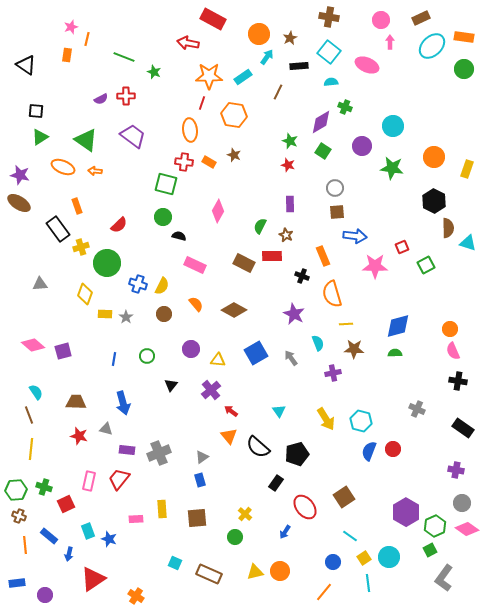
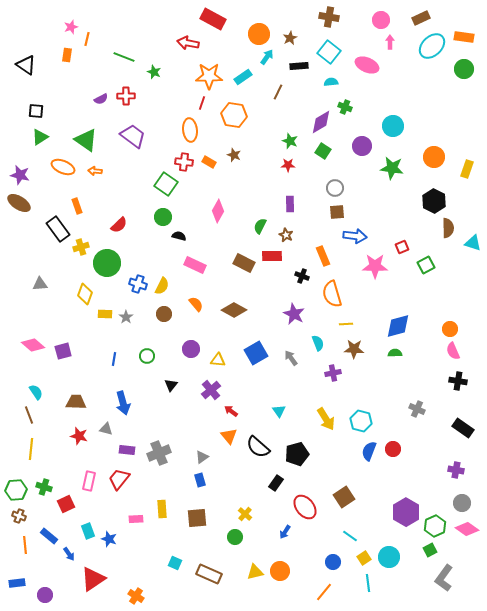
red star at (288, 165): rotated 16 degrees counterclockwise
green square at (166, 184): rotated 20 degrees clockwise
cyan triangle at (468, 243): moved 5 px right
blue arrow at (69, 554): rotated 48 degrees counterclockwise
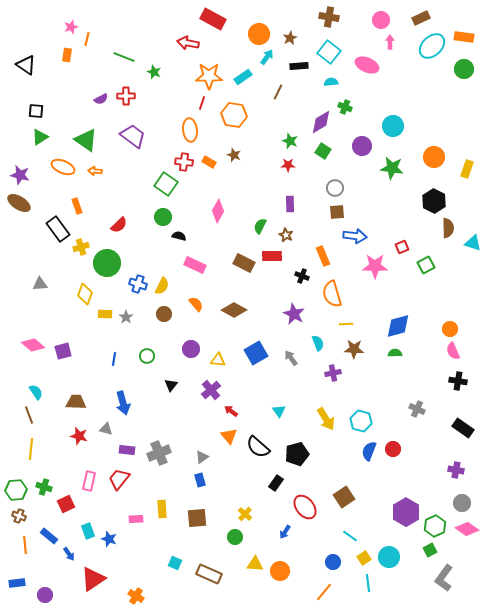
yellow triangle at (255, 572): moved 8 px up; rotated 18 degrees clockwise
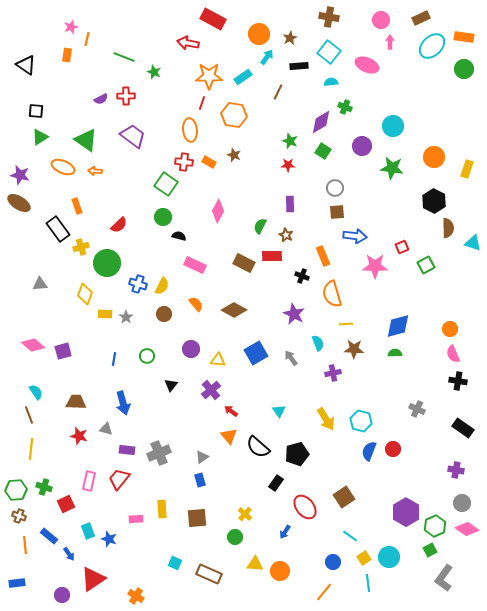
pink semicircle at (453, 351): moved 3 px down
purple circle at (45, 595): moved 17 px right
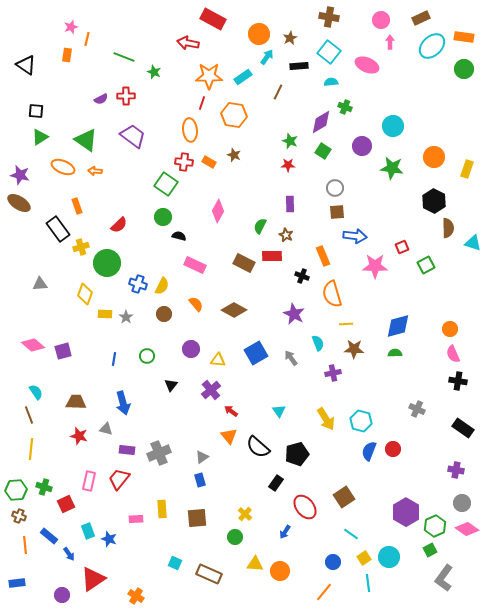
cyan line at (350, 536): moved 1 px right, 2 px up
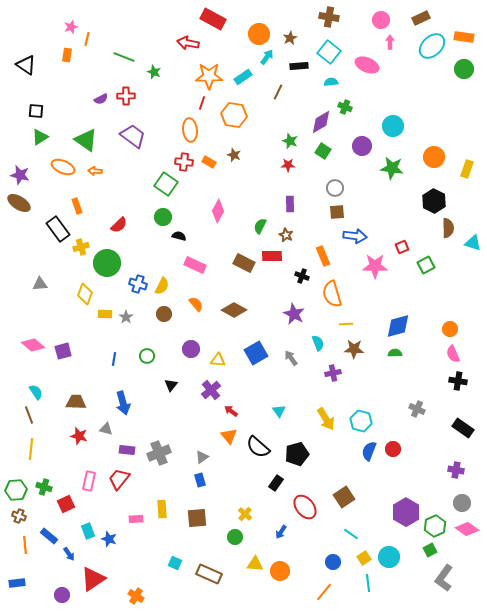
blue arrow at (285, 532): moved 4 px left
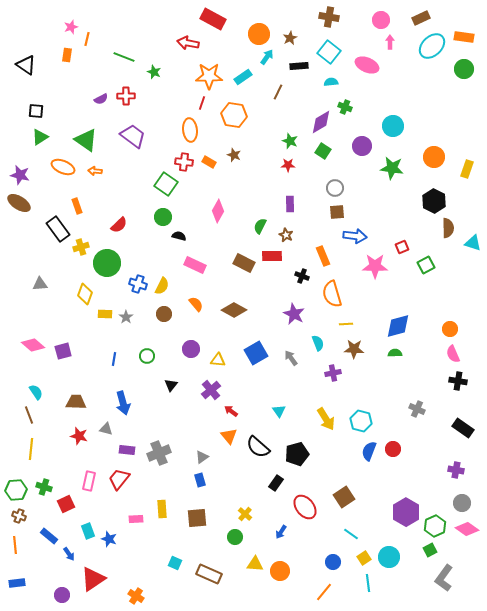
orange line at (25, 545): moved 10 px left
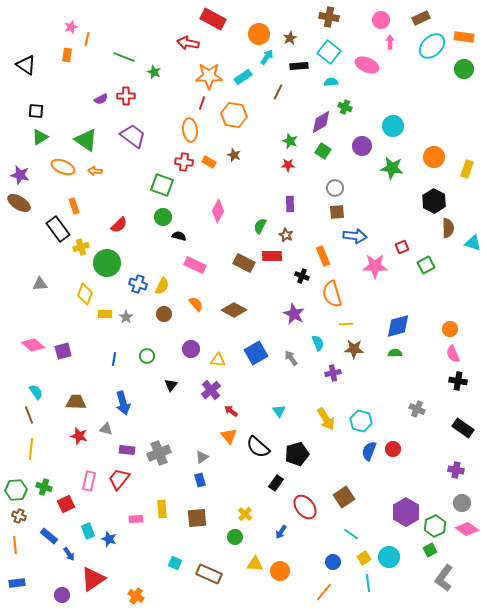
green square at (166, 184): moved 4 px left, 1 px down; rotated 15 degrees counterclockwise
orange rectangle at (77, 206): moved 3 px left
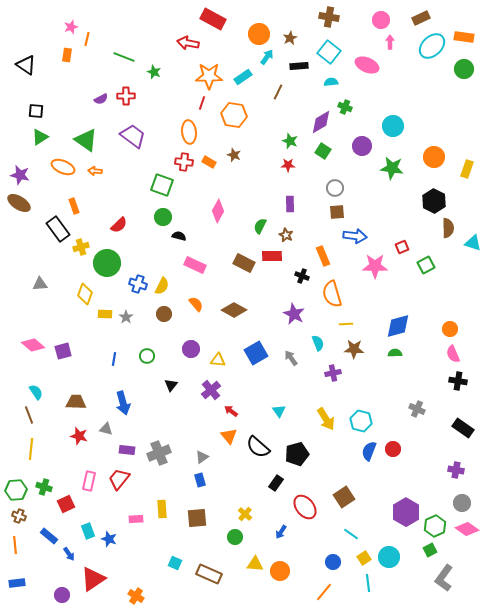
orange ellipse at (190, 130): moved 1 px left, 2 px down
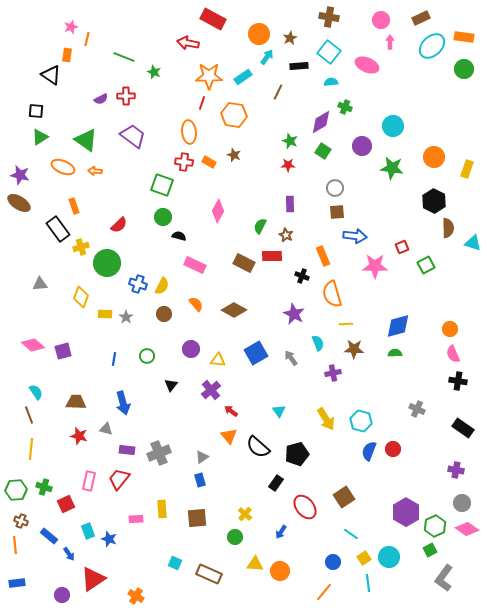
black triangle at (26, 65): moved 25 px right, 10 px down
yellow diamond at (85, 294): moved 4 px left, 3 px down
brown cross at (19, 516): moved 2 px right, 5 px down
